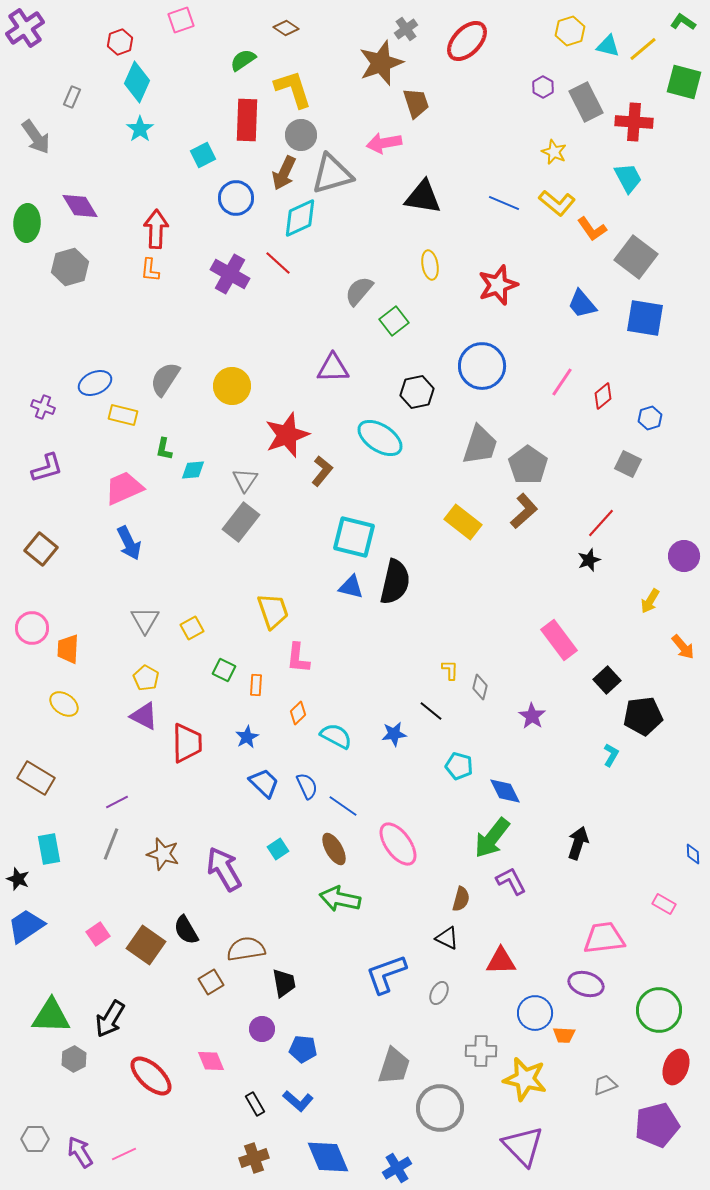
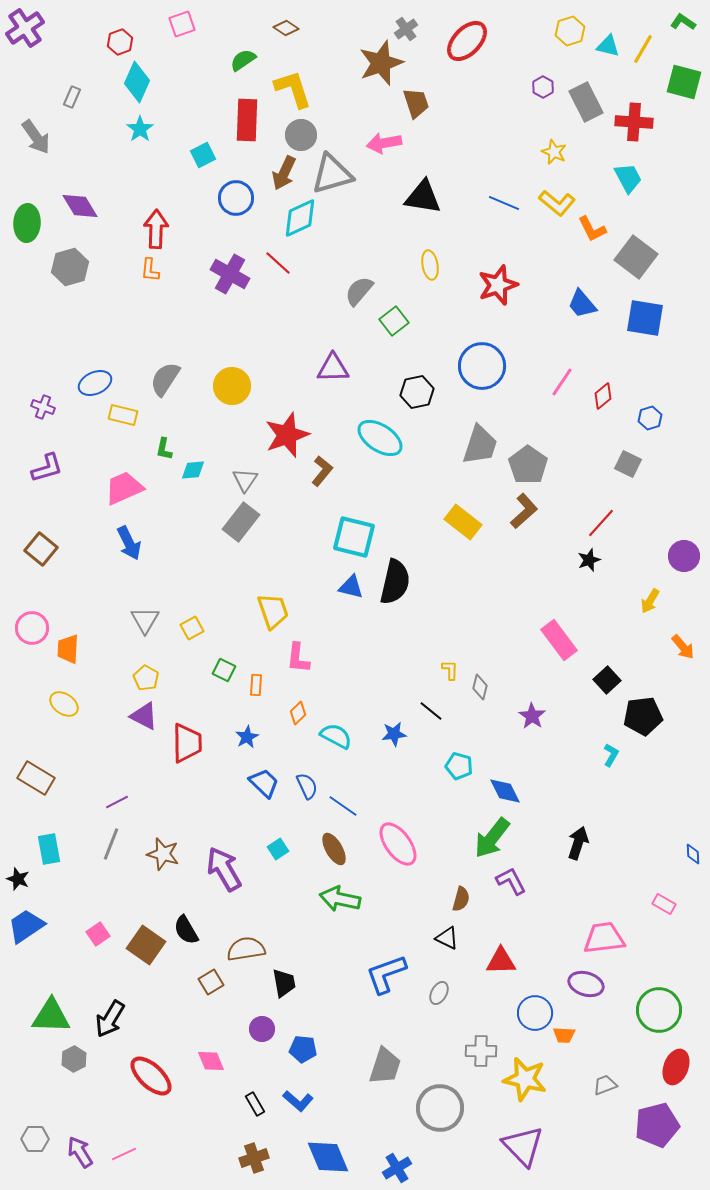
pink square at (181, 20): moved 1 px right, 4 px down
yellow line at (643, 49): rotated 20 degrees counterclockwise
orange L-shape at (592, 229): rotated 8 degrees clockwise
gray trapezoid at (394, 1066): moved 9 px left
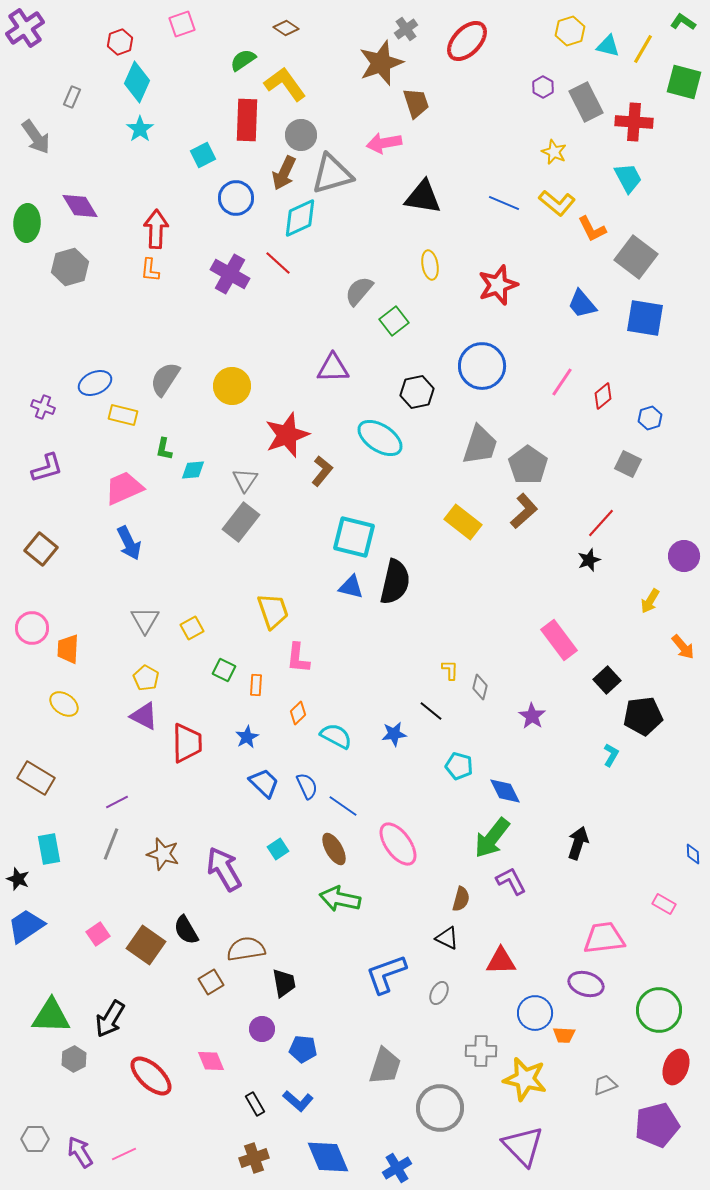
yellow L-shape at (293, 89): moved 8 px left, 5 px up; rotated 18 degrees counterclockwise
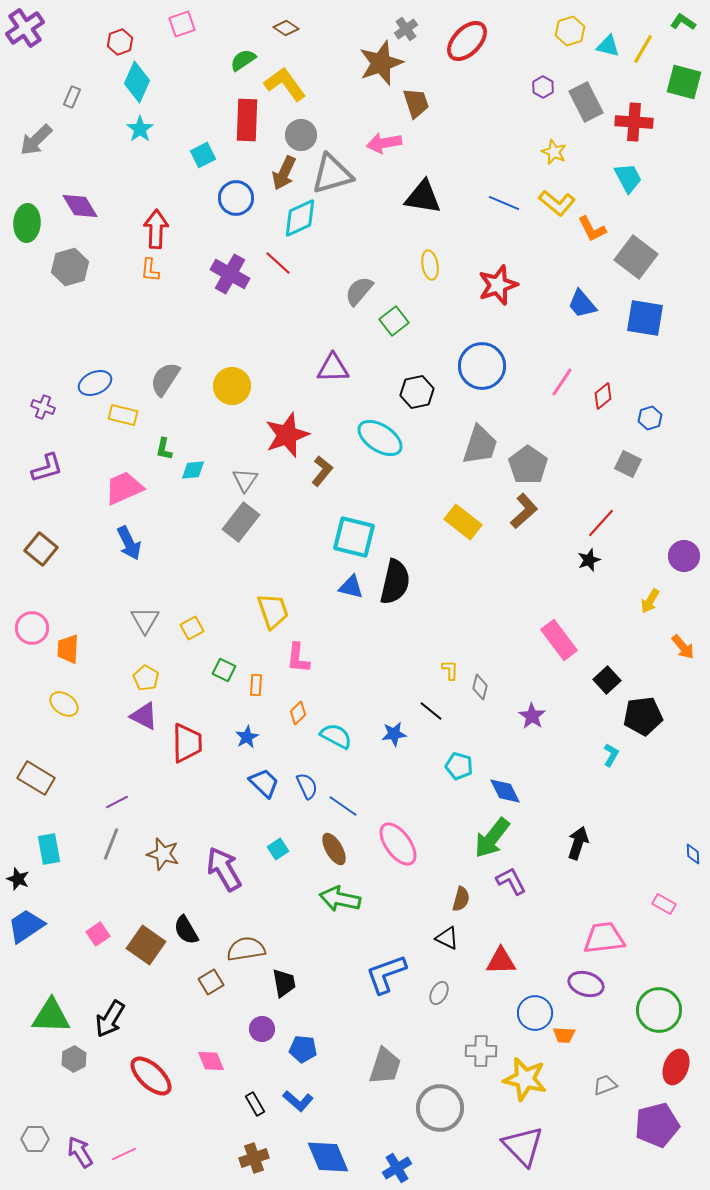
gray arrow at (36, 137): moved 3 px down; rotated 81 degrees clockwise
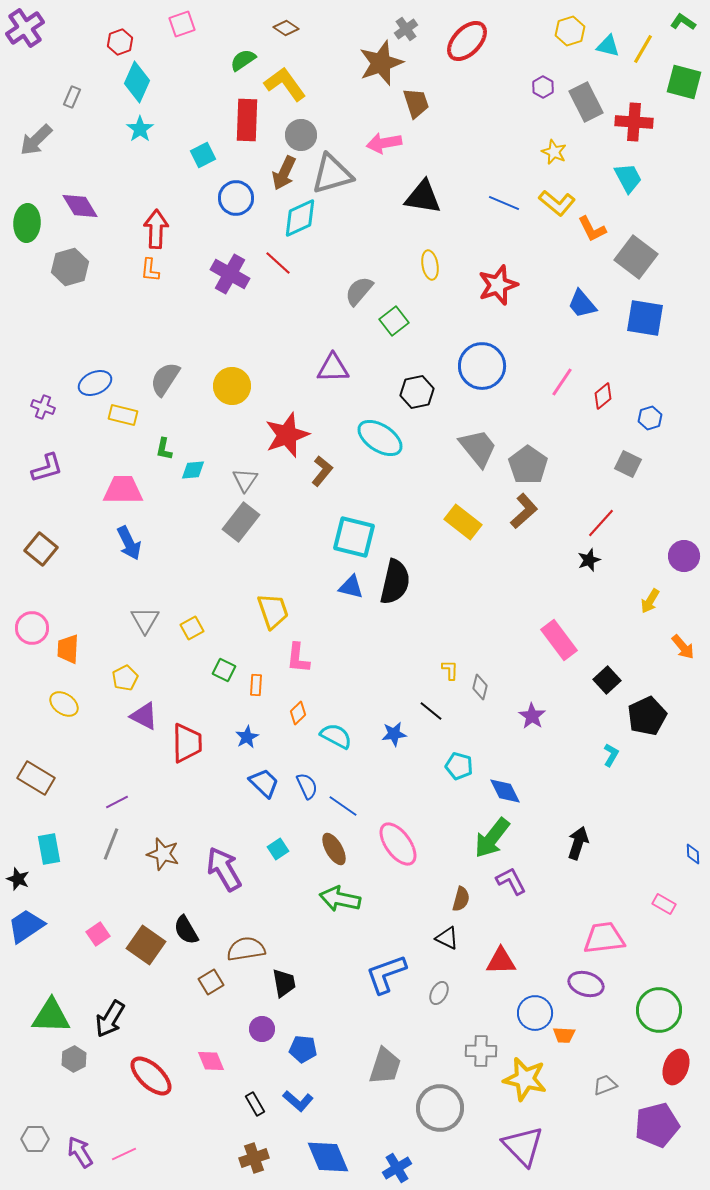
gray trapezoid at (480, 445): moved 2 px left, 3 px down; rotated 57 degrees counterclockwise
pink trapezoid at (124, 488): moved 1 px left, 2 px down; rotated 24 degrees clockwise
yellow pentagon at (146, 678): moved 21 px left; rotated 15 degrees clockwise
black pentagon at (643, 716): moved 4 px right; rotated 18 degrees counterclockwise
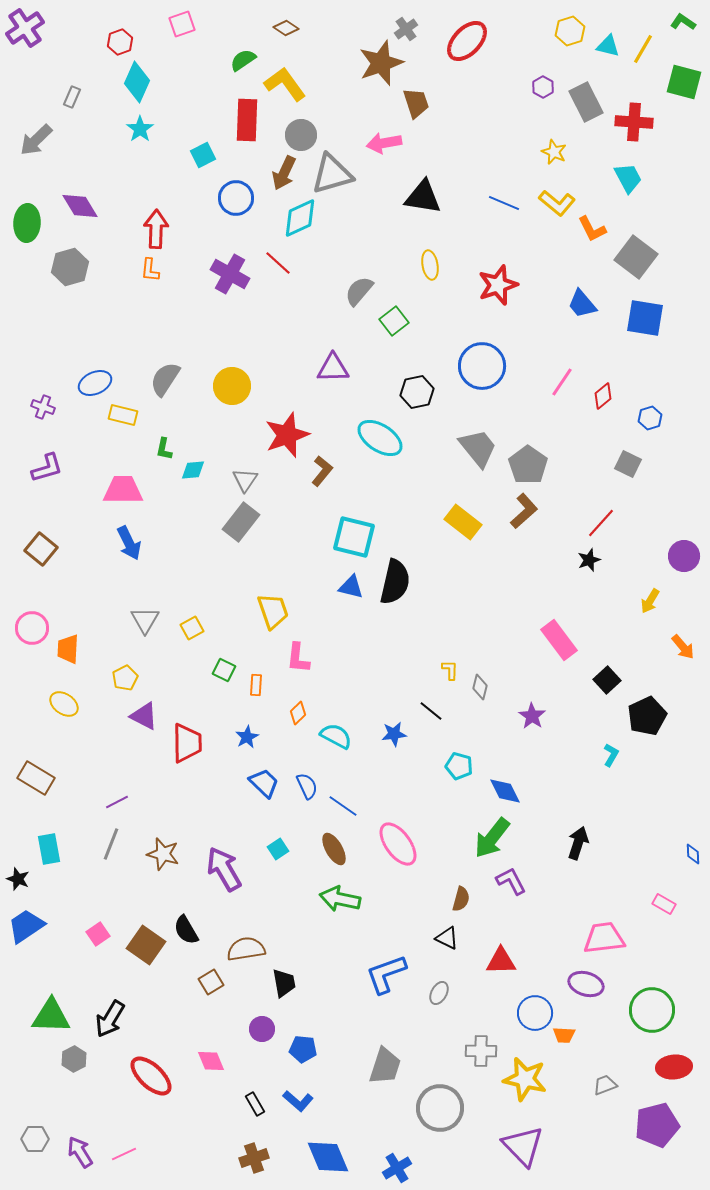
green circle at (659, 1010): moved 7 px left
red ellipse at (676, 1067): moved 2 px left; rotated 64 degrees clockwise
